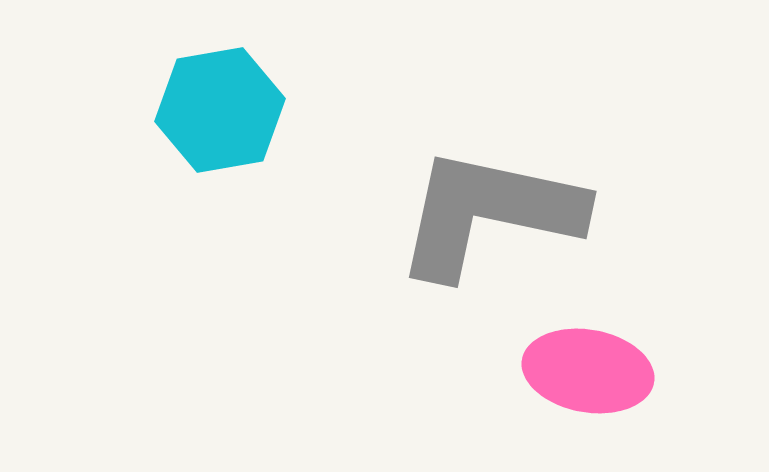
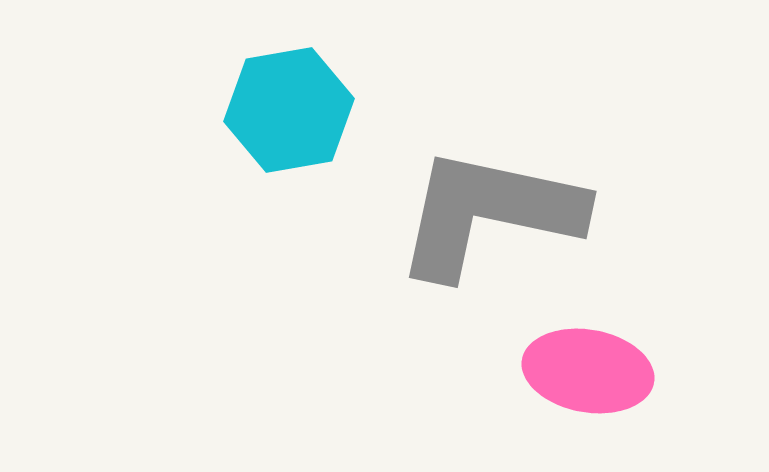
cyan hexagon: moved 69 px right
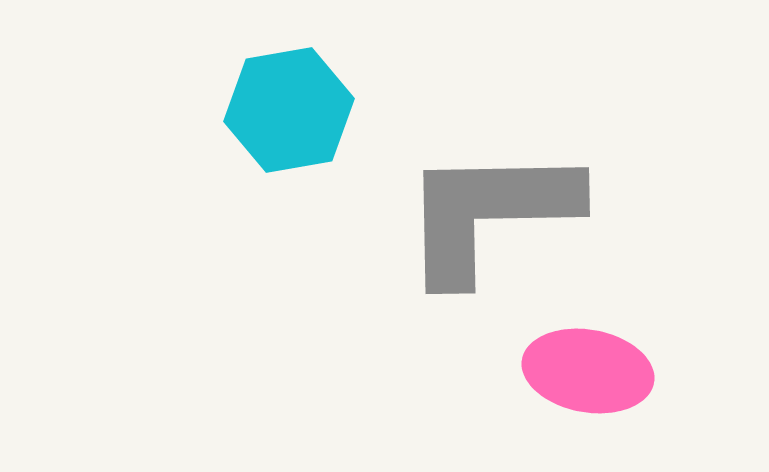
gray L-shape: rotated 13 degrees counterclockwise
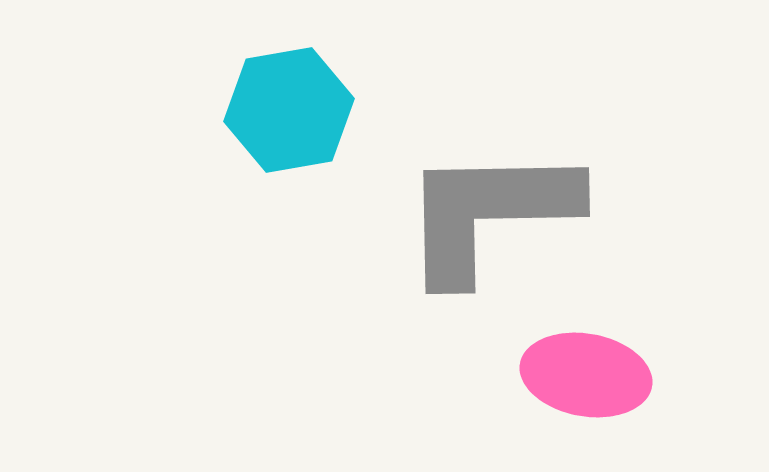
pink ellipse: moved 2 px left, 4 px down
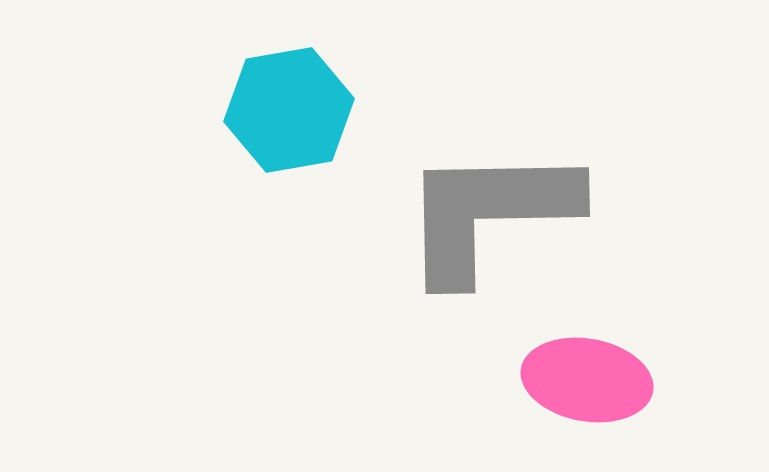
pink ellipse: moved 1 px right, 5 px down
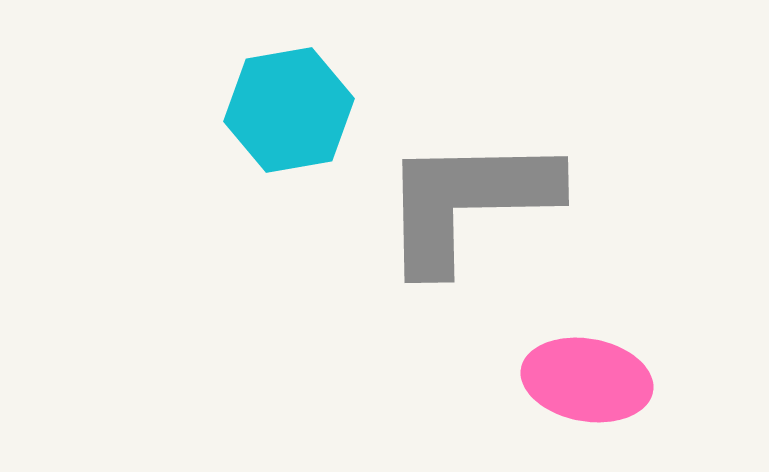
gray L-shape: moved 21 px left, 11 px up
